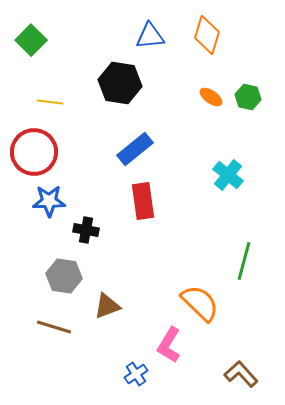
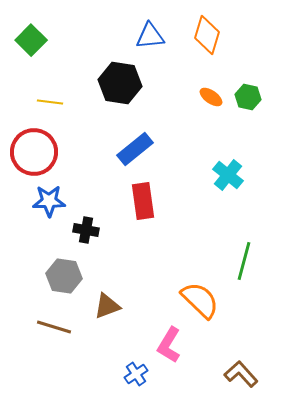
orange semicircle: moved 3 px up
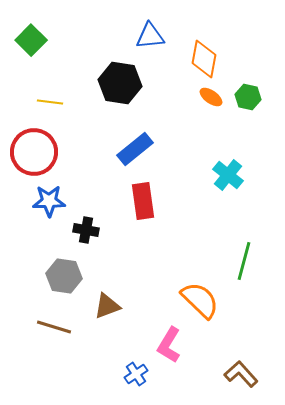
orange diamond: moved 3 px left, 24 px down; rotated 6 degrees counterclockwise
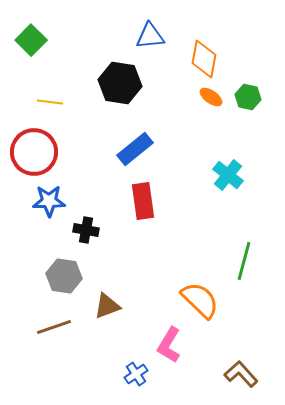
brown line: rotated 36 degrees counterclockwise
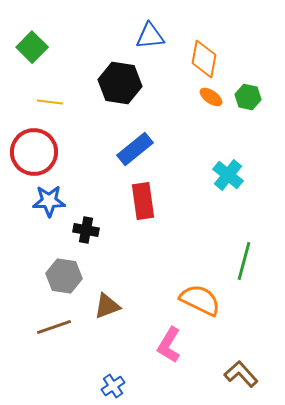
green square: moved 1 px right, 7 px down
orange semicircle: rotated 18 degrees counterclockwise
blue cross: moved 23 px left, 12 px down
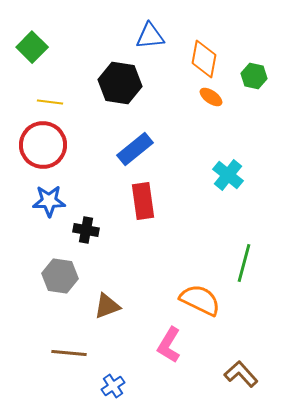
green hexagon: moved 6 px right, 21 px up
red circle: moved 9 px right, 7 px up
green line: moved 2 px down
gray hexagon: moved 4 px left
brown line: moved 15 px right, 26 px down; rotated 24 degrees clockwise
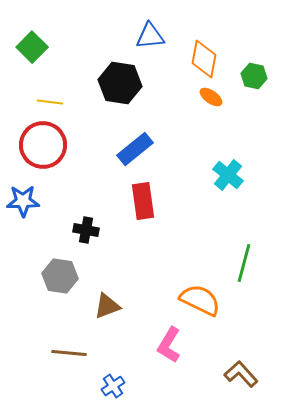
blue star: moved 26 px left
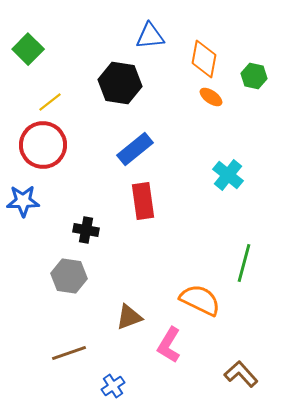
green square: moved 4 px left, 2 px down
yellow line: rotated 45 degrees counterclockwise
gray hexagon: moved 9 px right
brown triangle: moved 22 px right, 11 px down
brown line: rotated 24 degrees counterclockwise
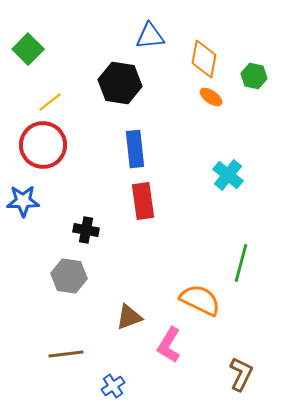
blue rectangle: rotated 57 degrees counterclockwise
green line: moved 3 px left
brown line: moved 3 px left, 1 px down; rotated 12 degrees clockwise
brown L-shape: rotated 68 degrees clockwise
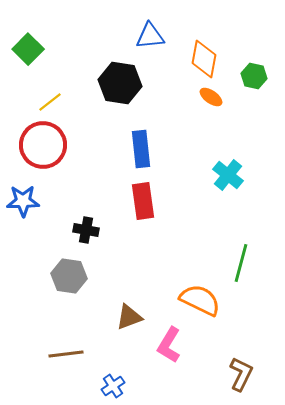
blue rectangle: moved 6 px right
